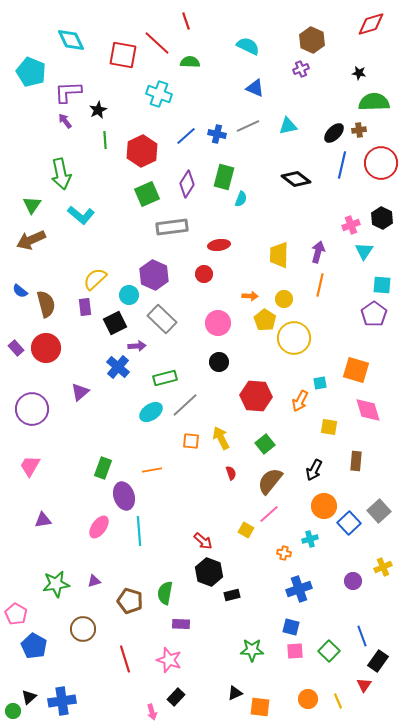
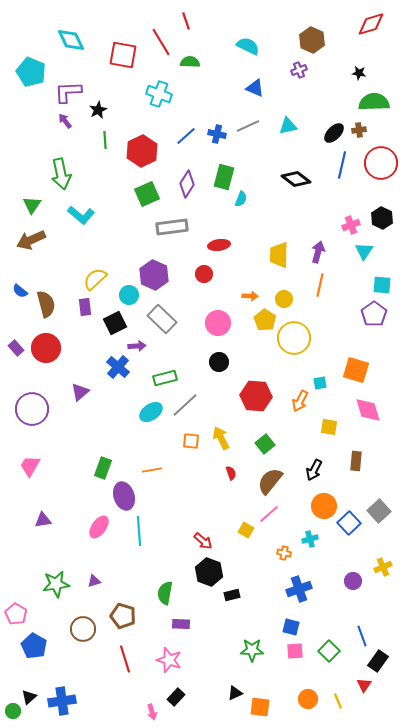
red line at (157, 43): moved 4 px right, 1 px up; rotated 16 degrees clockwise
purple cross at (301, 69): moved 2 px left, 1 px down
brown pentagon at (130, 601): moved 7 px left, 15 px down
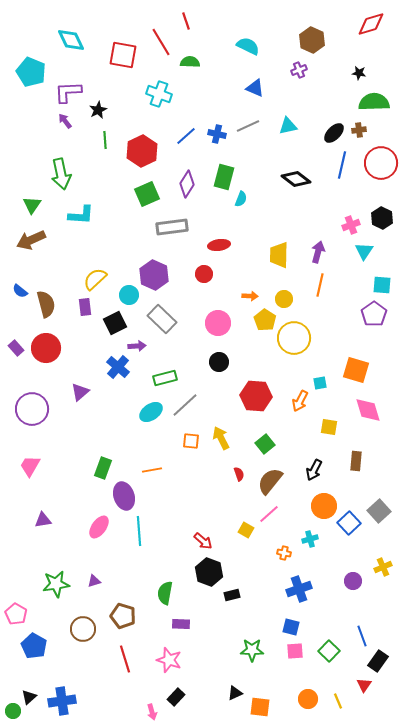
cyan L-shape at (81, 215): rotated 36 degrees counterclockwise
red semicircle at (231, 473): moved 8 px right, 1 px down
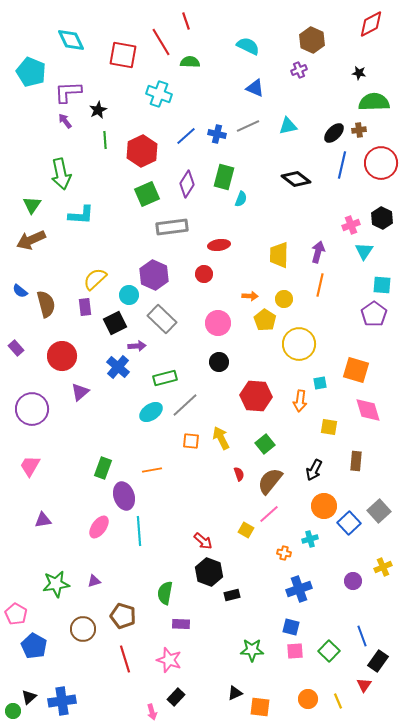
red diamond at (371, 24): rotated 12 degrees counterclockwise
yellow circle at (294, 338): moved 5 px right, 6 px down
red circle at (46, 348): moved 16 px right, 8 px down
orange arrow at (300, 401): rotated 20 degrees counterclockwise
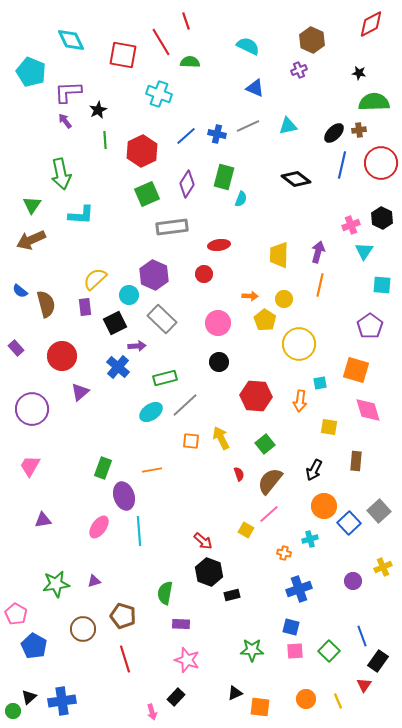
purple pentagon at (374, 314): moved 4 px left, 12 px down
pink star at (169, 660): moved 18 px right
orange circle at (308, 699): moved 2 px left
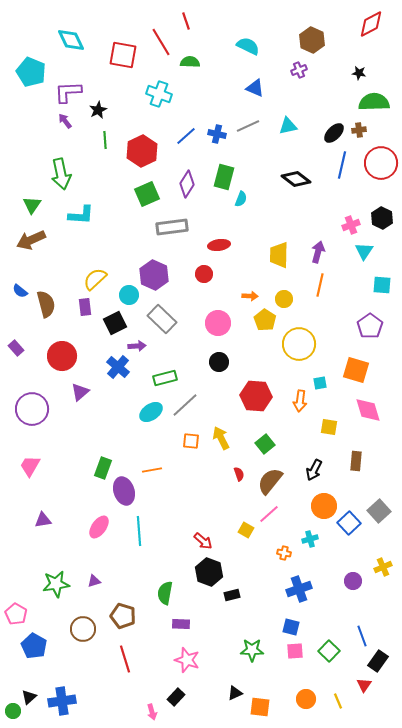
purple ellipse at (124, 496): moved 5 px up
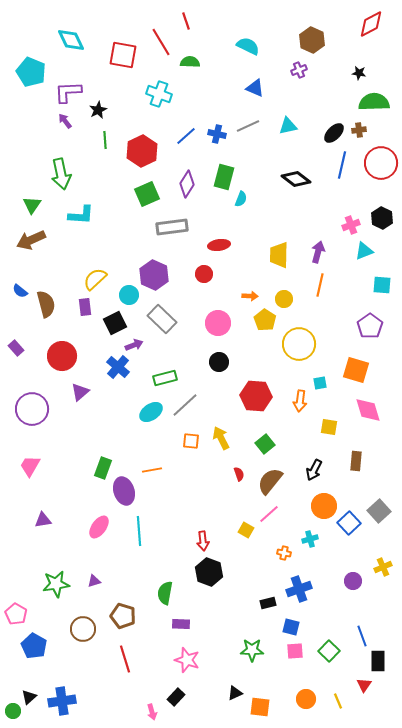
cyan triangle at (364, 251): rotated 36 degrees clockwise
purple arrow at (137, 346): moved 3 px left, 1 px up; rotated 18 degrees counterclockwise
red arrow at (203, 541): rotated 42 degrees clockwise
black rectangle at (232, 595): moved 36 px right, 8 px down
black rectangle at (378, 661): rotated 35 degrees counterclockwise
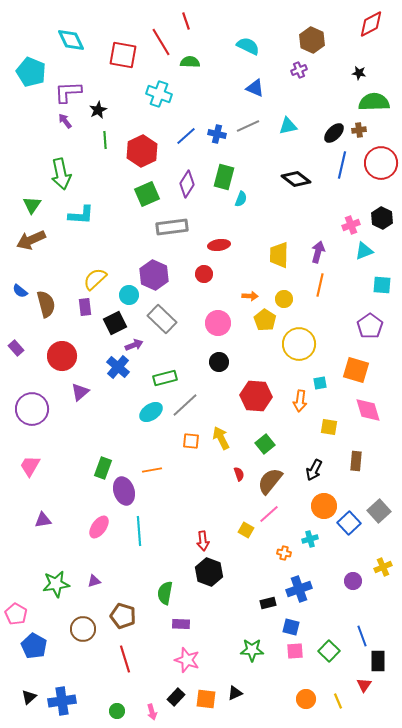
orange square at (260, 707): moved 54 px left, 8 px up
green circle at (13, 711): moved 104 px right
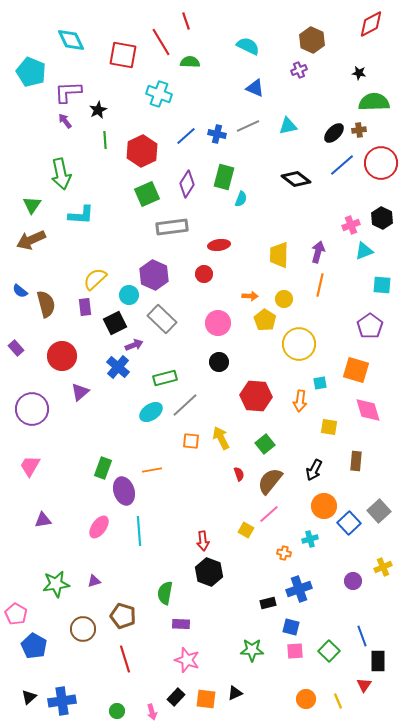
blue line at (342, 165): rotated 36 degrees clockwise
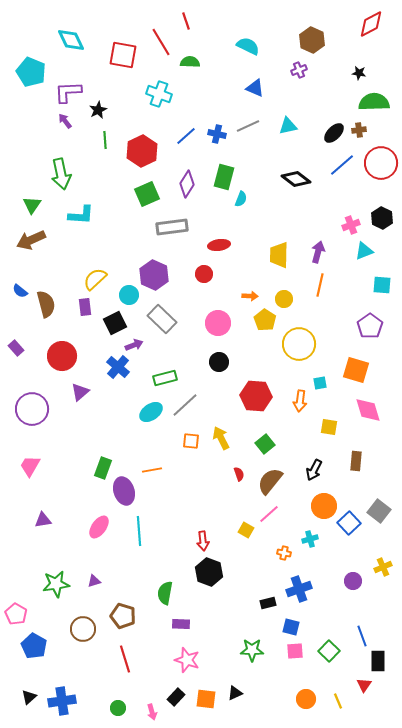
gray square at (379, 511): rotated 10 degrees counterclockwise
green circle at (117, 711): moved 1 px right, 3 px up
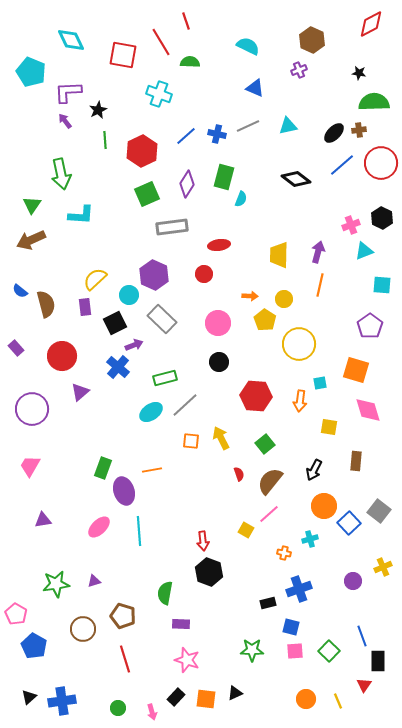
pink ellipse at (99, 527): rotated 10 degrees clockwise
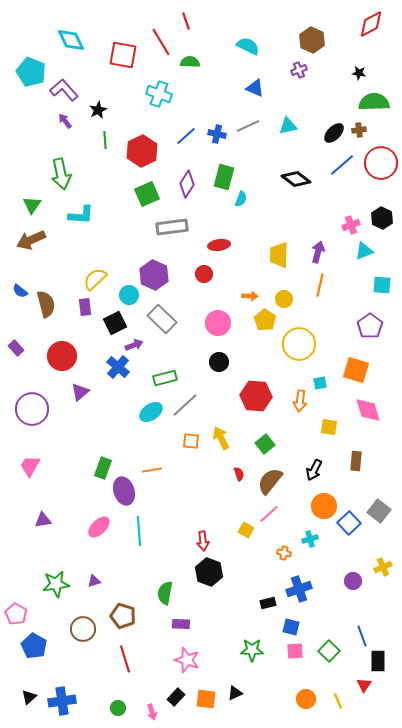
purple L-shape at (68, 92): moved 4 px left, 2 px up; rotated 52 degrees clockwise
